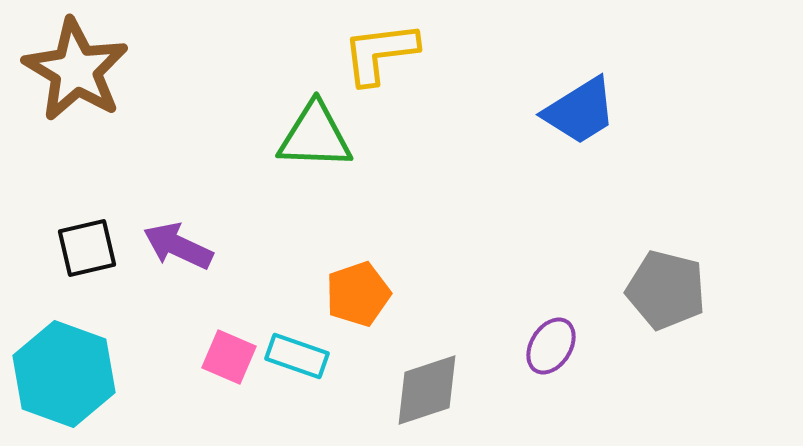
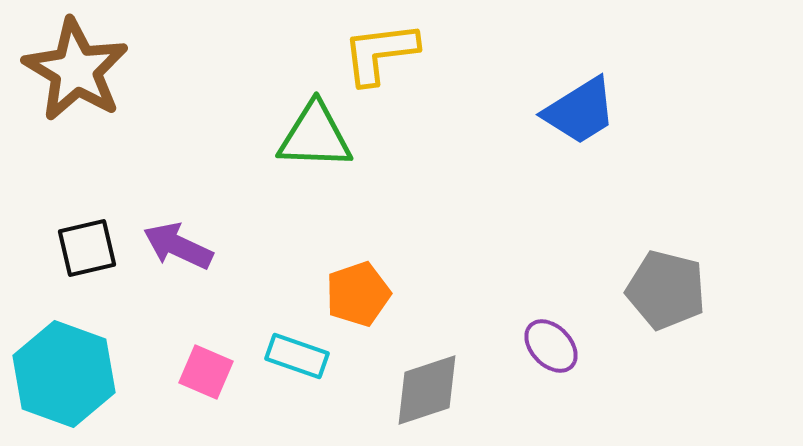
purple ellipse: rotated 76 degrees counterclockwise
pink square: moved 23 px left, 15 px down
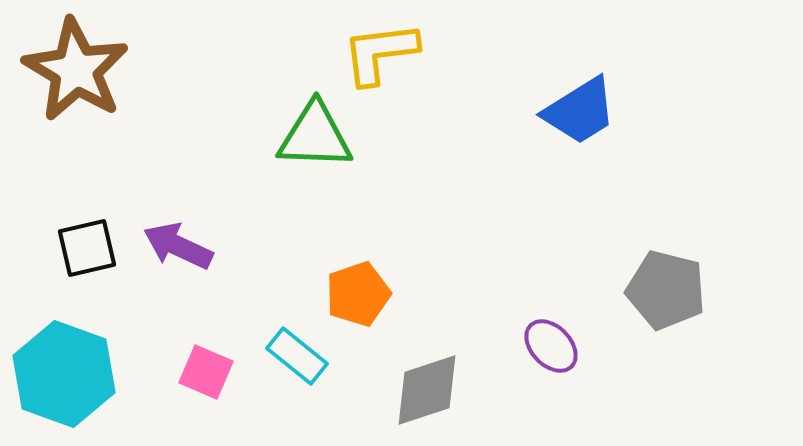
cyan rectangle: rotated 20 degrees clockwise
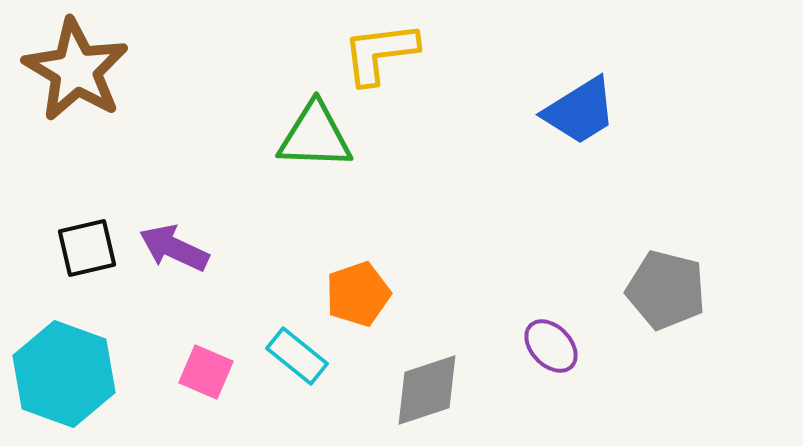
purple arrow: moved 4 px left, 2 px down
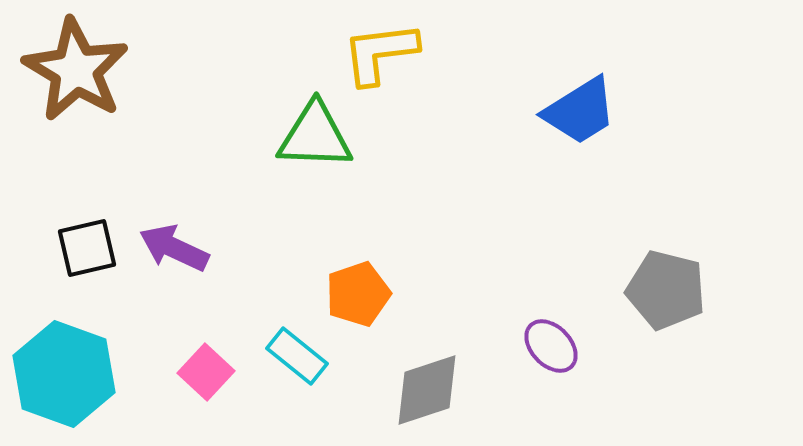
pink square: rotated 20 degrees clockwise
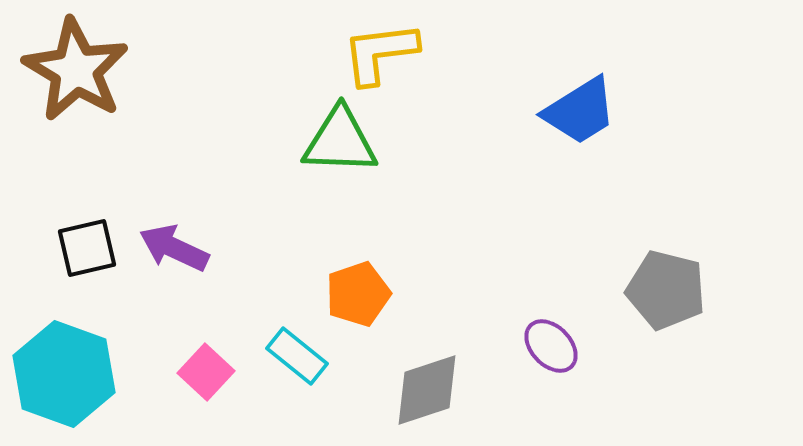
green triangle: moved 25 px right, 5 px down
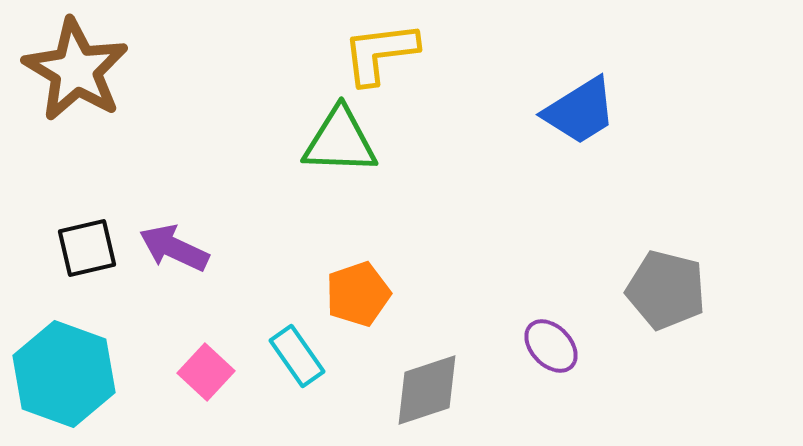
cyan rectangle: rotated 16 degrees clockwise
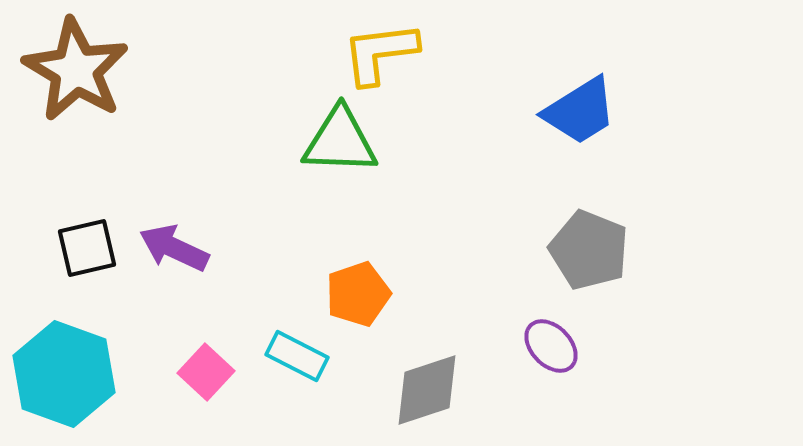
gray pentagon: moved 77 px left, 40 px up; rotated 8 degrees clockwise
cyan rectangle: rotated 28 degrees counterclockwise
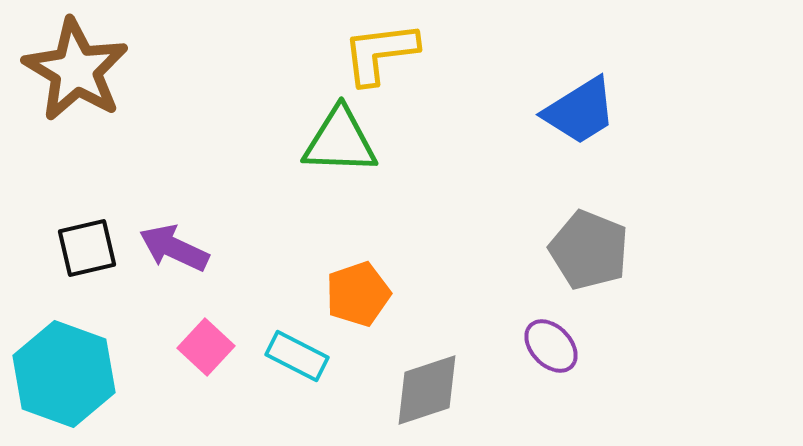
pink square: moved 25 px up
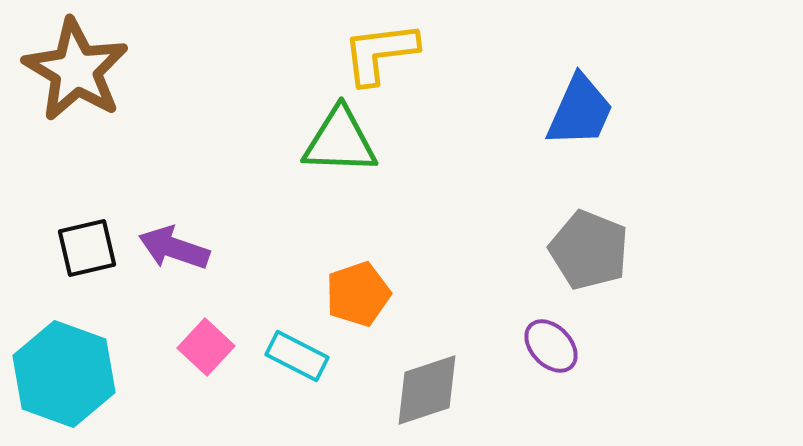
blue trapezoid: rotated 34 degrees counterclockwise
purple arrow: rotated 6 degrees counterclockwise
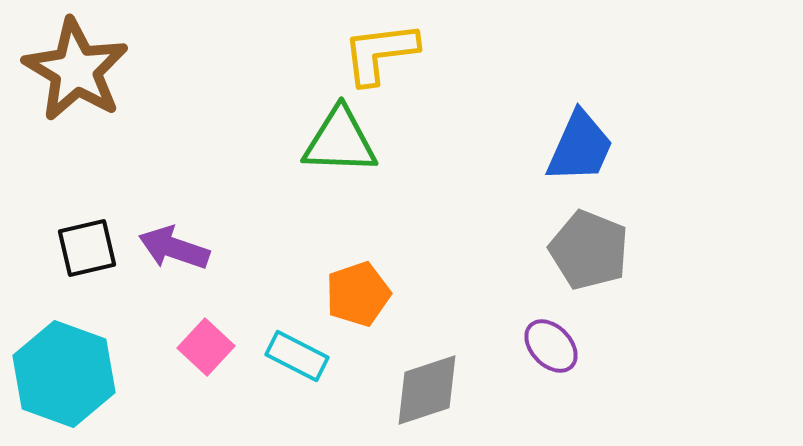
blue trapezoid: moved 36 px down
